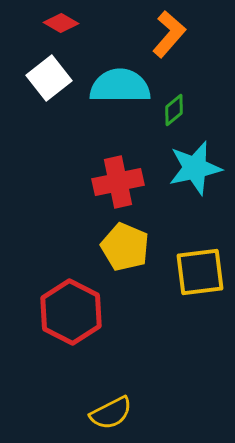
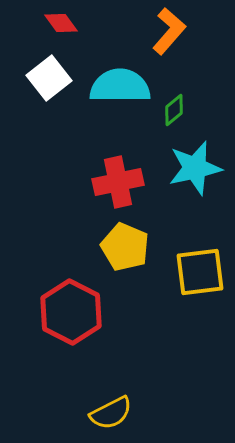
red diamond: rotated 24 degrees clockwise
orange L-shape: moved 3 px up
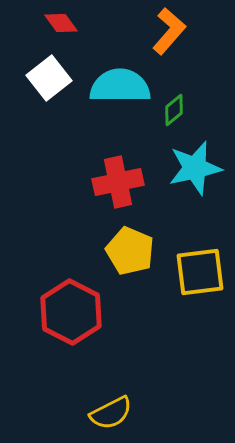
yellow pentagon: moved 5 px right, 4 px down
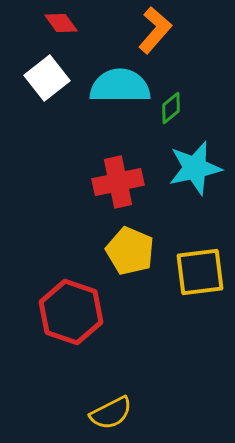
orange L-shape: moved 14 px left, 1 px up
white square: moved 2 px left
green diamond: moved 3 px left, 2 px up
red hexagon: rotated 8 degrees counterclockwise
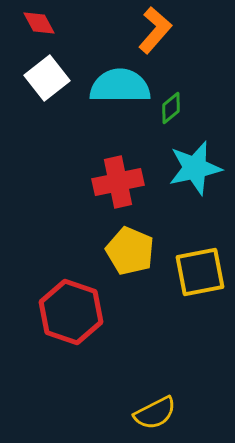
red diamond: moved 22 px left; rotated 8 degrees clockwise
yellow square: rotated 4 degrees counterclockwise
yellow semicircle: moved 44 px right
